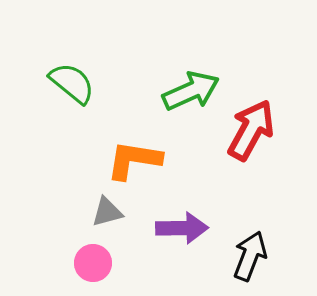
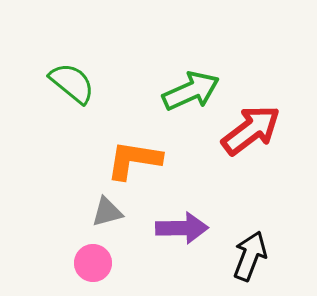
red arrow: rotated 24 degrees clockwise
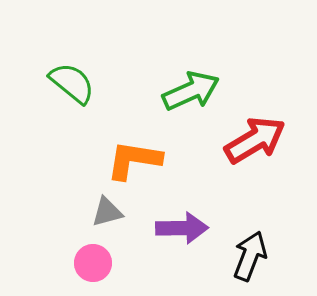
red arrow: moved 4 px right, 10 px down; rotated 6 degrees clockwise
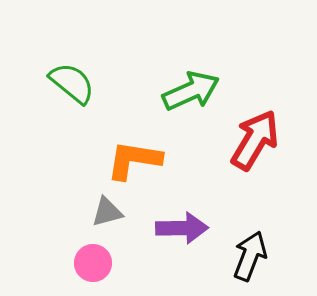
red arrow: rotated 28 degrees counterclockwise
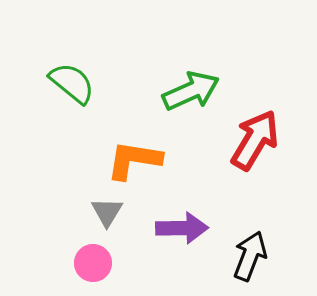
gray triangle: rotated 44 degrees counterclockwise
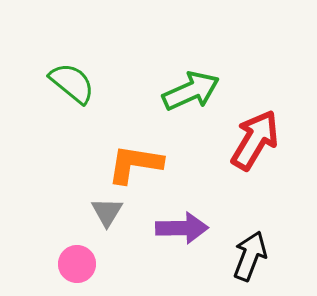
orange L-shape: moved 1 px right, 4 px down
pink circle: moved 16 px left, 1 px down
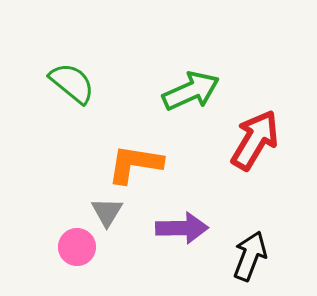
pink circle: moved 17 px up
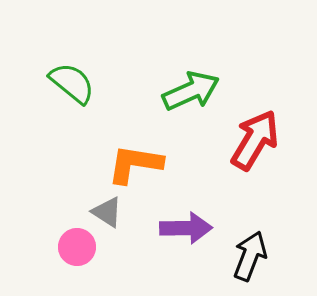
gray triangle: rotated 28 degrees counterclockwise
purple arrow: moved 4 px right
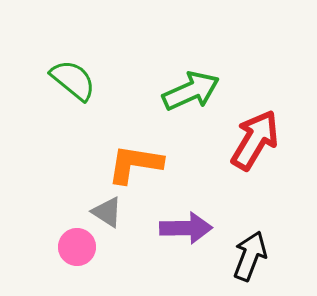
green semicircle: moved 1 px right, 3 px up
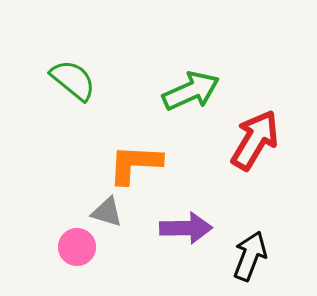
orange L-shape: rotated 6 degrees counterclockwise
gray triangle: rotated 16 degrees counterclockwise
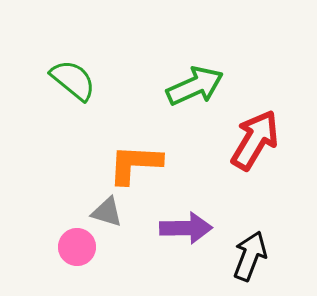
green arrow: moved 4 px right, 5 px up
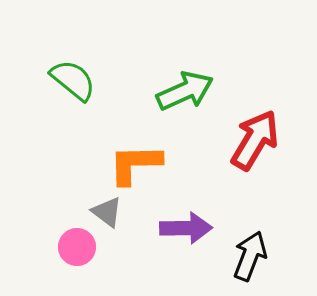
green arrow: moved 10 px left, 5 px down
orange L-shape: rotated 4 degrees counterclockwise
gray triangle: rotated 20 degrees clockwise
